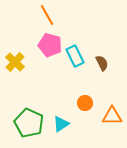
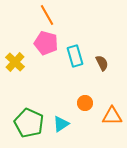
pink pentagon: moved 4 px left, 2 px up
cyan rectangle: rotated 10 degrees clockwise
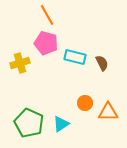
cyan rectangle: moved 1 px down; rotated 60 degrees counterclockwise
yellow cross: moved 5 px right, 1 px down; rotated 30 degrees clockwise
orange triangle: moved 4 px left, 4 px up
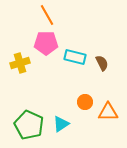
pink pentagon: rotated 15 degrees counterclockwise
orange circle: moved 1 px up
green pentagon: moved 2 px down
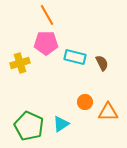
green pentagon: moved 1 px down
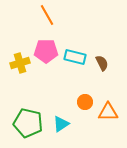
pink pentagon: moved 8 px down
green pentagon: moved 1 px left, 3 px up; rotated 12 degrees counterclockwise
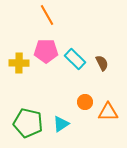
cyan rectangle: moved 2 px down; rotated 30 degrees clockwise
yellow cross: moved 1 px left; rotated 18 degrees clockwise
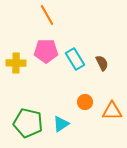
cyan rectangle: rotated 15 degrees clockwise
yellow cross: moved 3 px left
orange triangle: moved 4 px right, 1 px up
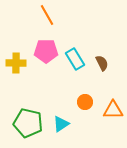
orange triangle: moved 1 px right, 1 px up
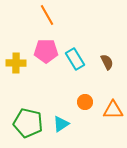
brown semicircle: moved 5 px right, 1 px up
